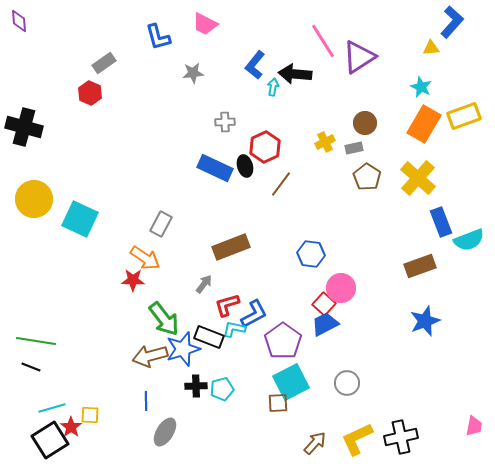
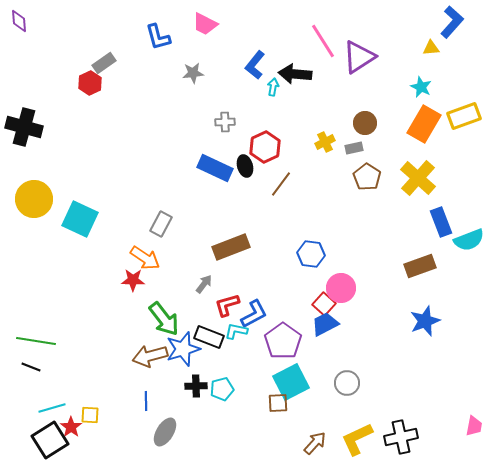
red hexagon at (90, 93): moved 10 px up; rotated 10 degrees clockwise
cyan L-shape at (234, 329): moved 2 px right, 2 px down
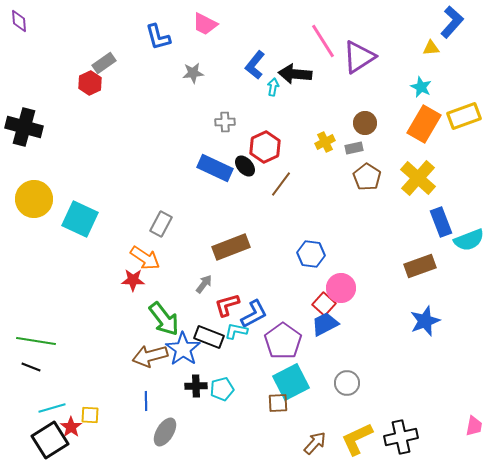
black ellipse at (245, 166): rotated 25 degrees counterclockwise
blue star at (183, 349): rotated 20 degrees counterclockwise
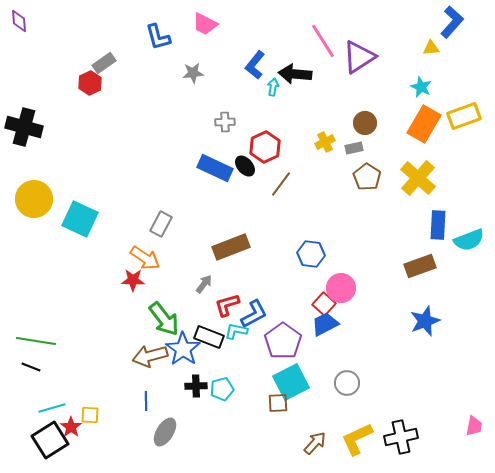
blue rectangle at (441, 222): moved 3 px left, 3 px down; rotated 24 degrees clockwise
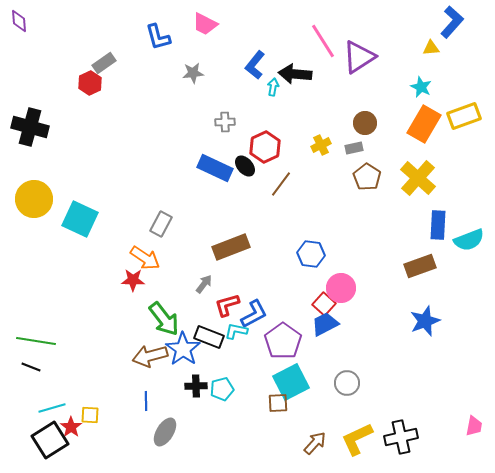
black cross at (24, 127): moved 6 px right
yellow cross at (325, 142): moved 4 px left, 3 px down
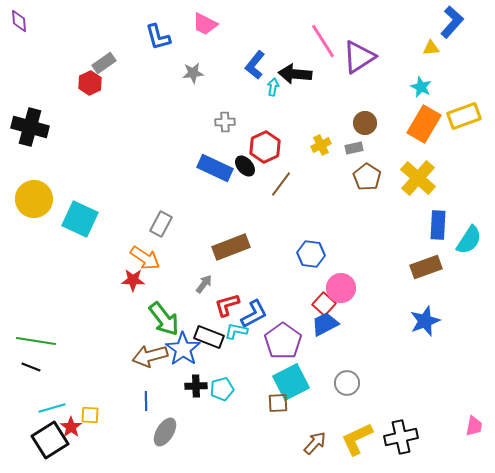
cyan semicircle at (469, 240): rotated 36 degrees counterclockwise
brown rectangle at (420, 266): moved 6 px right, 1 px down
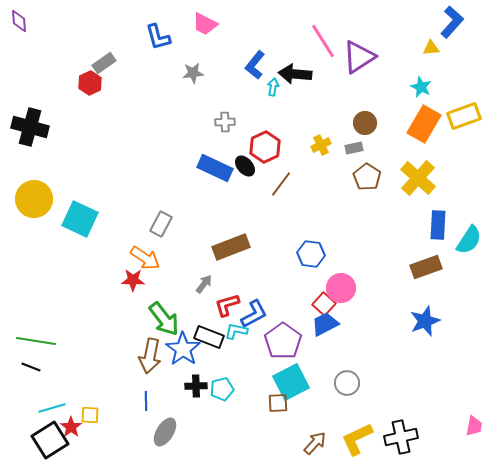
brown arrow at (150, 356): rotated 64 degrees counterclockwise
